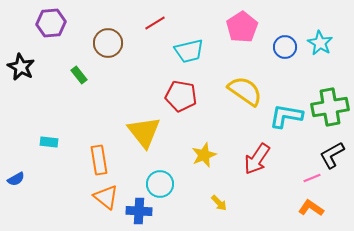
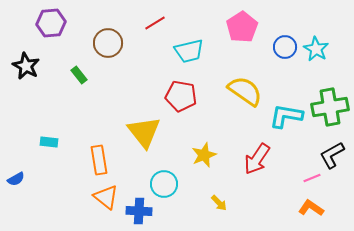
cyan star: moved 4 px left, 6 px down
black star: moved 5 px right, 1 px up
cyan circle: moved 4 px right
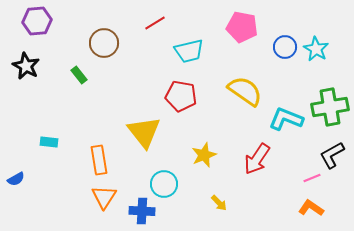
purple hexagon: moved 14 px left, 2 px up
pink pentagon: rotated 28 degrees counterclockwise
brown circle: moved 4 px left
cyan L-shape: moved 3 px down; rotated 12 degrees clockwise
orange triangle: moved 2 px left; rotated 24 degrees clockwise
blue cross: moved 3 px right
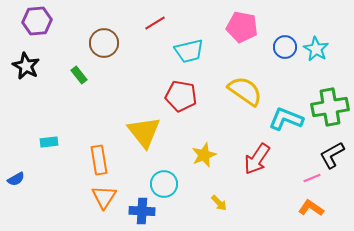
cyan rectangle: rotated 12 degrees counterclockwise
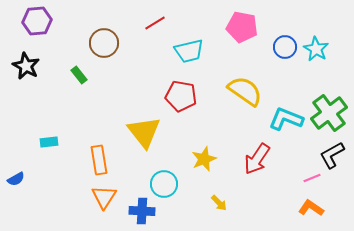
green cross: moved 1 px left, 6 px down; rotated 27 degrees counterclockwise
yellow star: moved 4 px down
